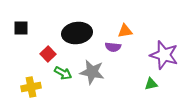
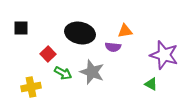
black ellipse: moved 3 px right; rotated 20 degrees clockwise
gray star: rotated 10 degrees clockwise
green triangle: rotated 40 degrees clockwise
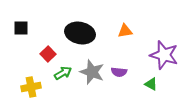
purple semicircle: moved 6 px right, 25 px down
green arrow: rotated 60 degrees counterclockwise
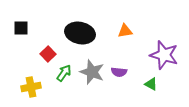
green arrow: moved 1 px right; rotated 24 degrees counterclockwise
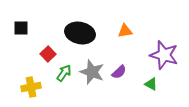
purple semicircle: rotated 49 degrees counterclockwise
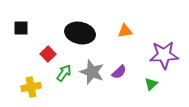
purple star: rotated 20 degrees counterclockwise
green triangle: rotated 48 degrees clockwise
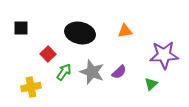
green arrow: moved 1 px up
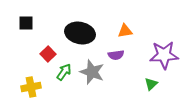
black square: moved 5 px right, 5 px up
purple semicircle: moved 3 px left, 17 px up; rotated 35 degrees clockwise
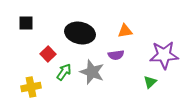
green triangle: moved 1 px left, 2 px up
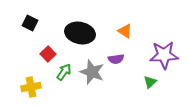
black square: moved 4 px right; rotated 28 degrees clockwise
orange triangle: rotated 42 degrees clockwise
purple semicircle: moved 4 px down
